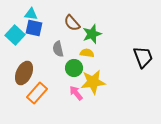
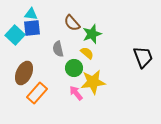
blue square: moved 2 px left; rotated 18 degrees counterclockwise
yellow semicircle: rotated 32 degrees clockwise
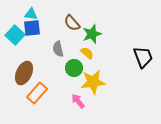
pink arrow: moved 2 px right, 8 px down
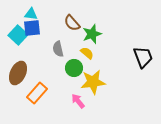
cyan square: moved 3 px right
brown ellipse: moved 6 px left
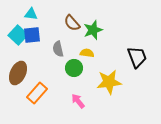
blue square: moved 7 px down
green star: moved 1 px right, 4 px up
yellow semicircle: rotated 32 degrees counterclockwise
black trapezoid: moved 6 px left
yellow star: moved 16 px right
